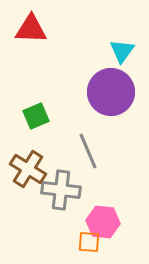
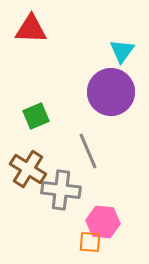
orange square: moved 1 px right
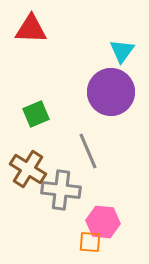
green square: moved 2 px up
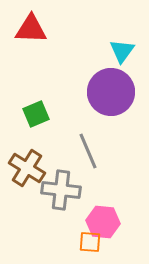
brown cross: moved 1 px left, 1 px up
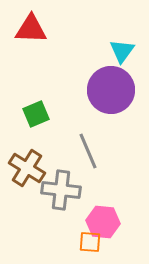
purple circle: moved 2 px up
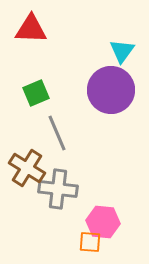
green square: moved 21 px up
gray line: moved 31 px left, 18 px up
gray cross: moved 3 px left, 1 px up
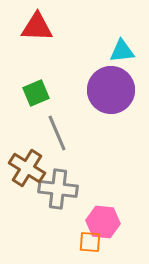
red triangle: moved 6 px right, 2 px up
cyan triangle: rotated 48 degrees clockwise
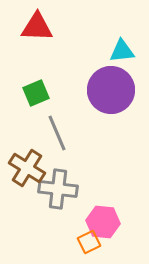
orange square: moved 1 px left; rotated 30 degrees counterclockwise
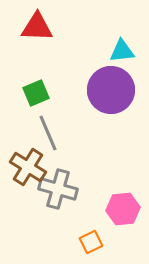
gray line: moved 9 px left
brown cross: moved 1 px right, 1 px up
gray cross: rotated 9 degrees clockwise
pink hexagon: moved 20 px right, 13 px up; rotated 12 degrees counterclockwise
orange square: moved 2 px right
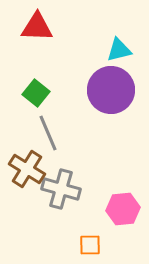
cyan triangle: moved 3 px left, 1 px up; rotated 8 degrees counterclockwise
green square: rotated 28 degrees counterclockwise
brown cross: moved 1 px left, 2 px down
gray cross: moved 3 px right
orange square: moved 1 px left, 3 px down; rotated 25 degrees clockwise
